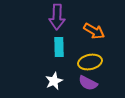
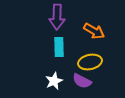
purple semicircle: moved 6 px left, 2 px up
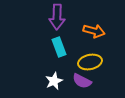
orange arrow: rotated 15 degrees counterclockwise
cyan rectangle: rotated 18 degrees counterclockwise
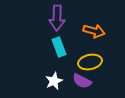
purple arrow: moved 1 px down
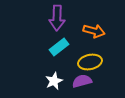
cyan rectangle: rotated 72 degrees clockwise
purple semicircle: rotated 138 degrees clockwise
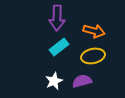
yellow ellipse: moved 3 px right, 6 px up
